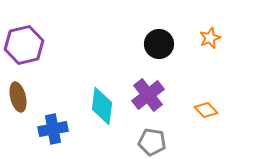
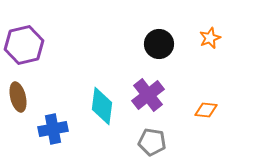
orange diamond: rotated 40 degrees counterclockwise
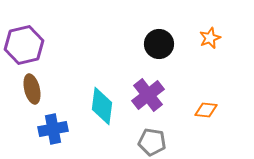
brown ellipse: moved 14 px right, 8 px up
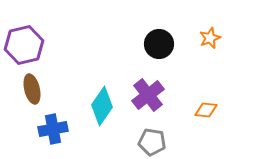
cyan diamond: rotated 27 degrees clockwise
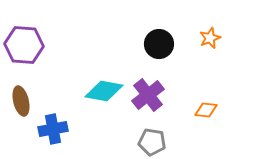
purple hexagon: rotated 18 degrees clockwise
brown ellipse: moved 11 px left, 12 px down
cyan diamond: moved 2 px right, 15 px up; rotated 66 degrees clockwise
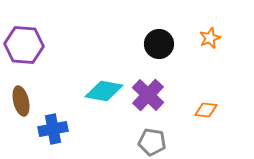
purple cross: rotated 8 degrees counterclockwise
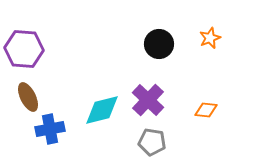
purple hexagon: moved 4 px down
cyan diamond: moved 2 px left, 19 px down; rotated 24 degrees counterclockwise
purple cross: moved 5 px down
brown ellipse: moved 7 px right, 4 px up; rotated 12 degrees counterclockwise
blue cross: moved 3 px left
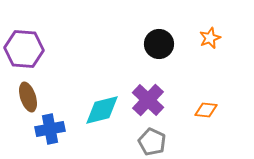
brown ellipse: rotated 8 degrees clockwise
gray pentagon: rotated 16 degrees clockwise
